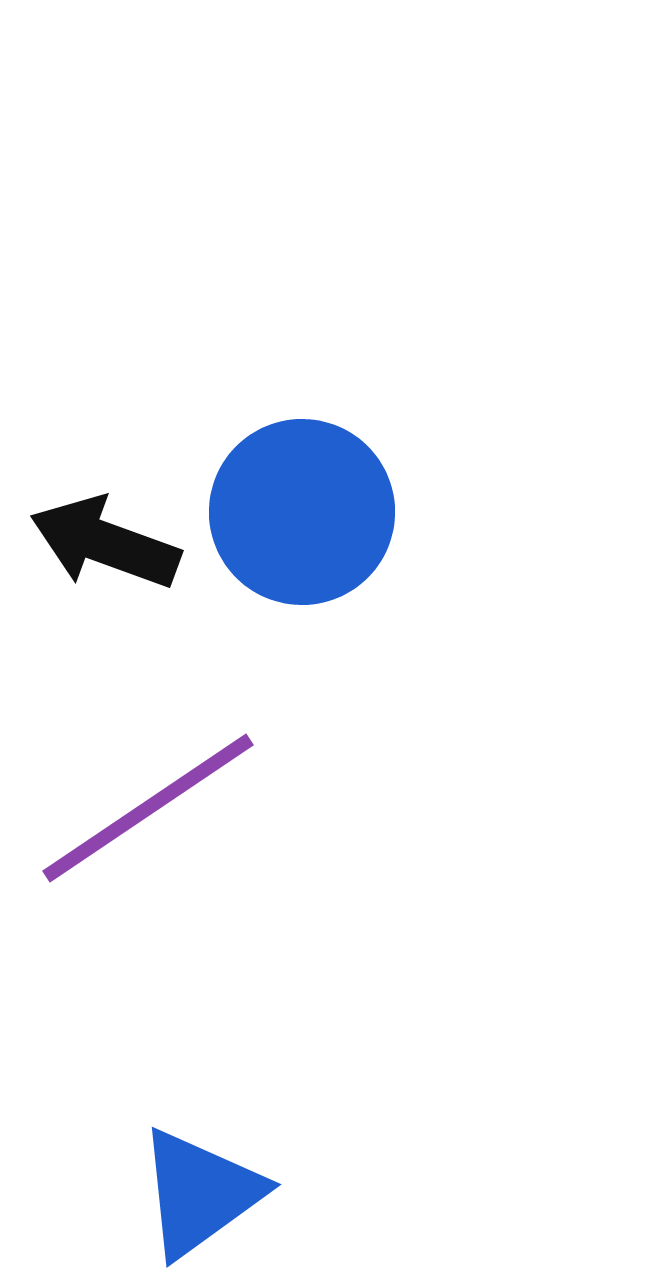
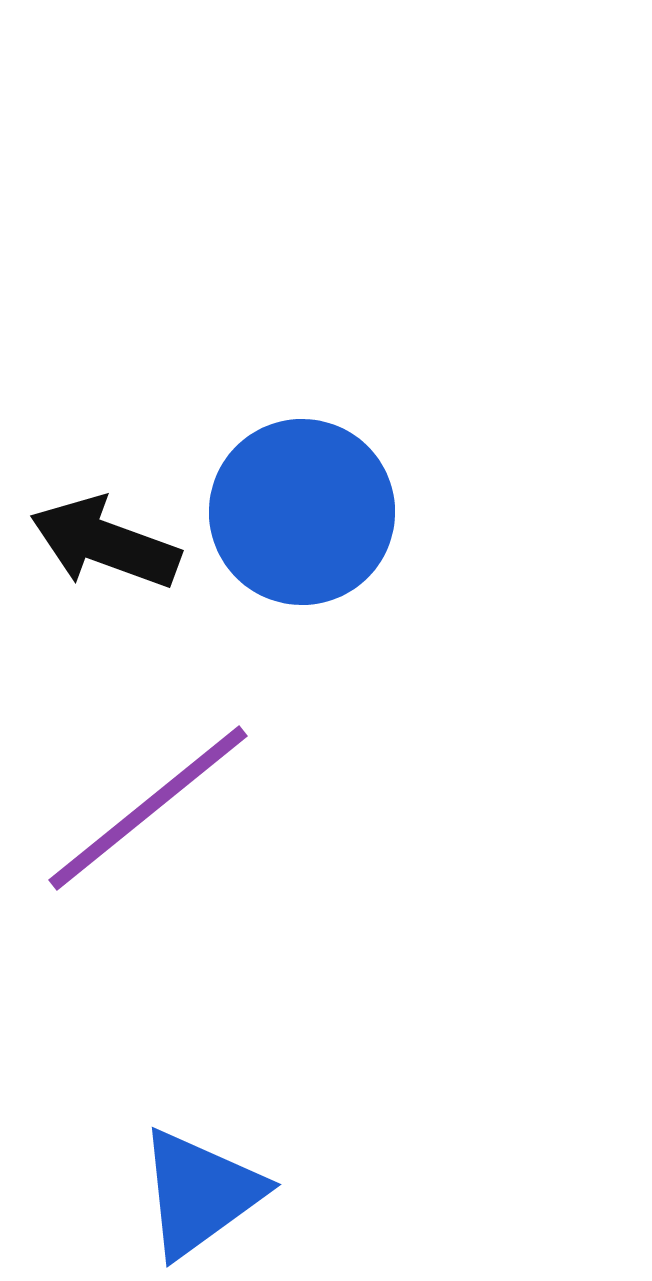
purple line: rotated 5 degrees counterclockwise
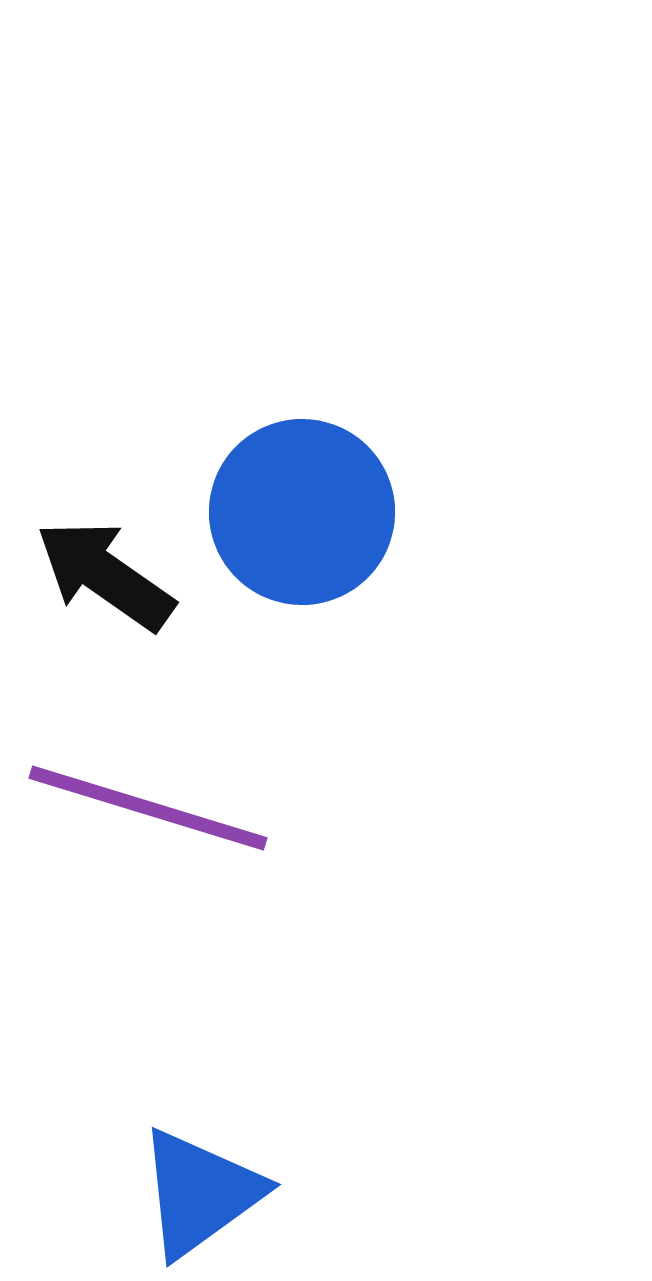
black arrow: moved 32 px down; rotated 15 degrees clockwise
purple line: rotated 56 degrees clockwise
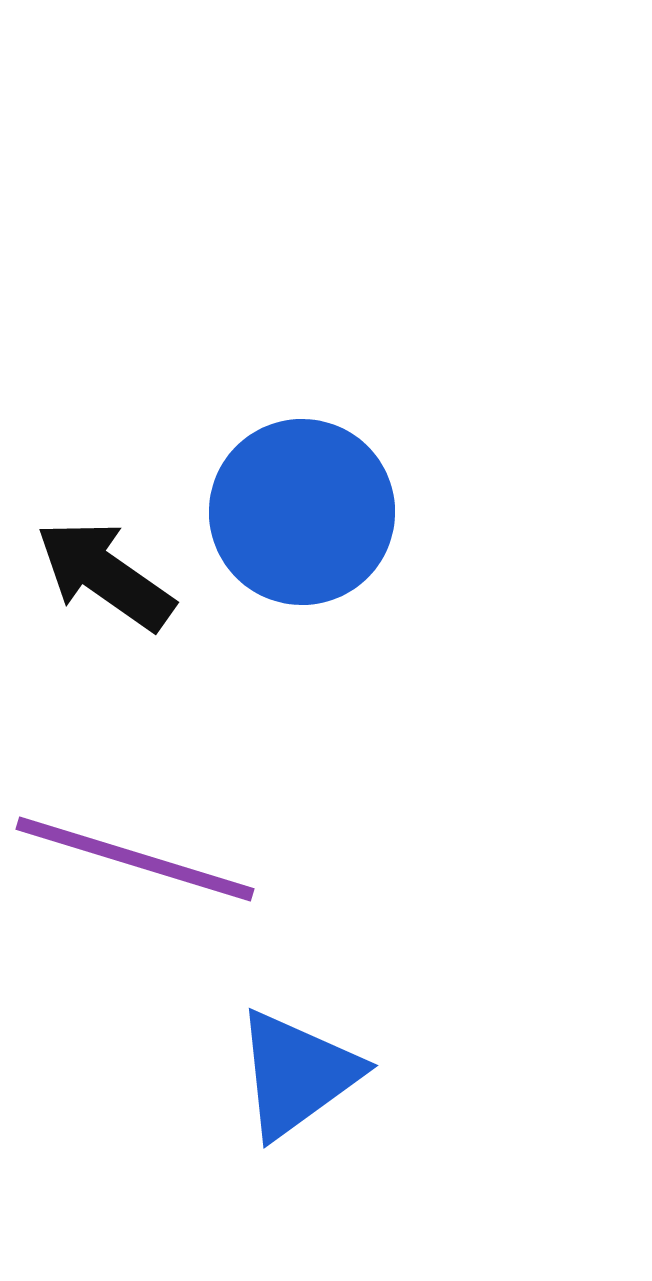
purple line: moved 13 px left, 51 px down
blue triangle: moved 97 px right, 119 px up
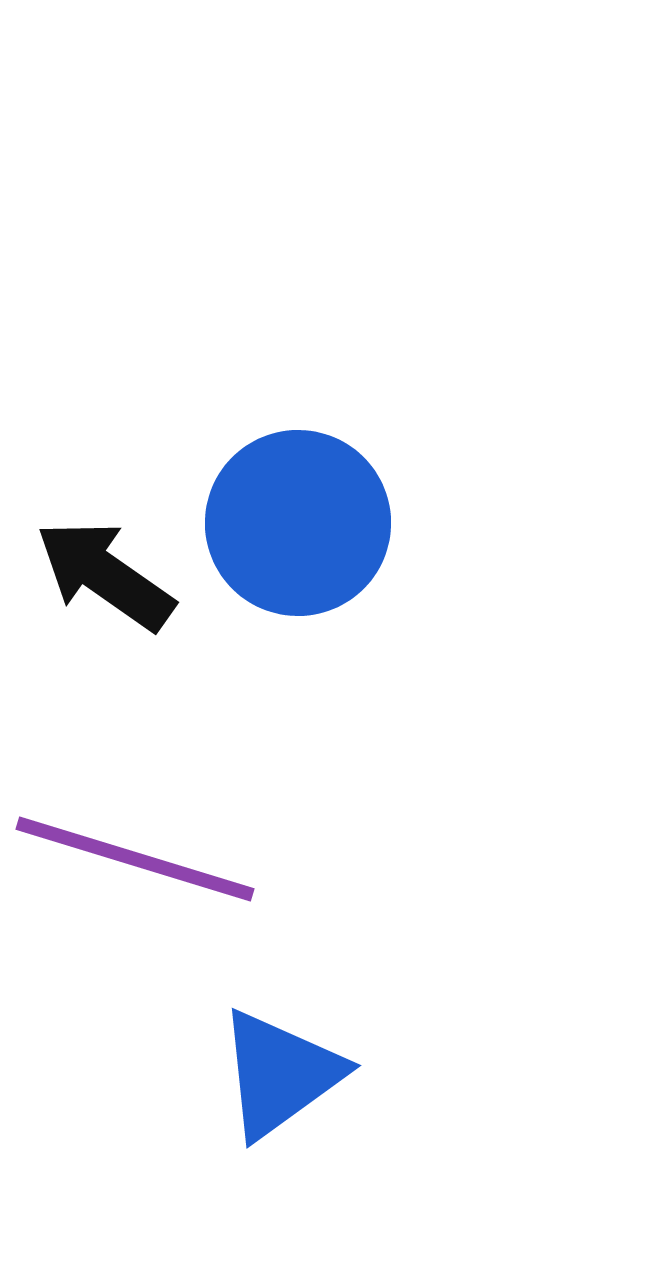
blue circle: moved 4 px left, 11 px down
blue triangle: moved 17 px left
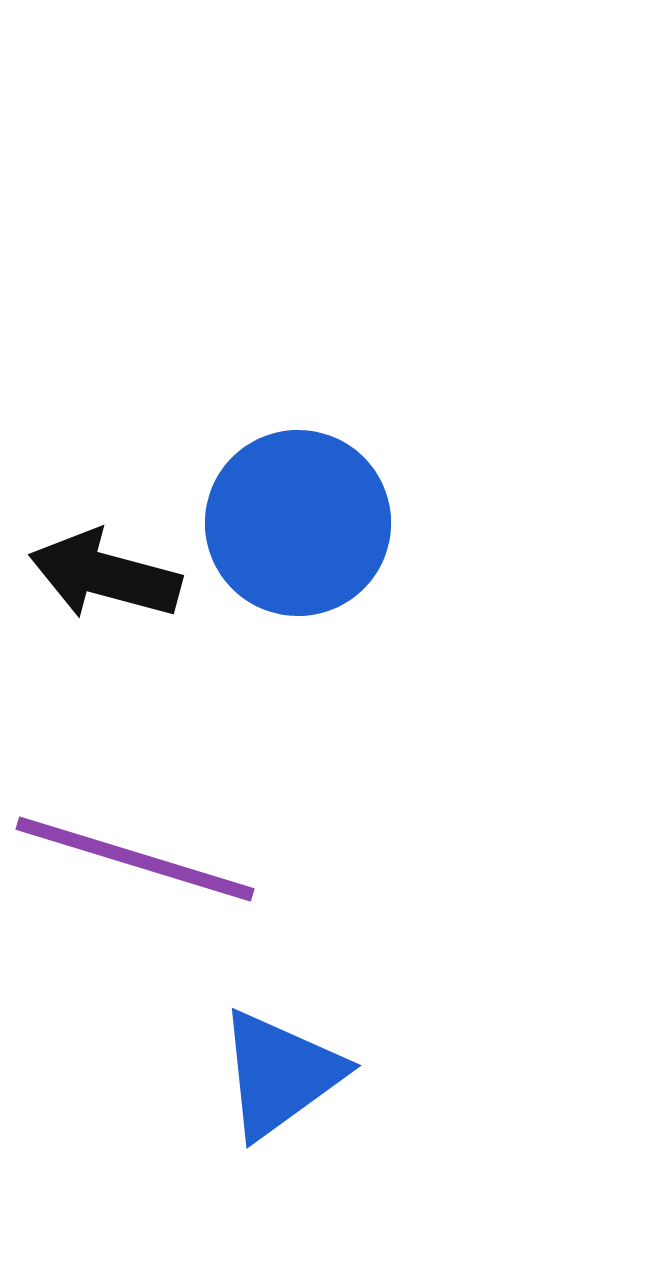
black arrow: rotated 20 degrees counterclockwise
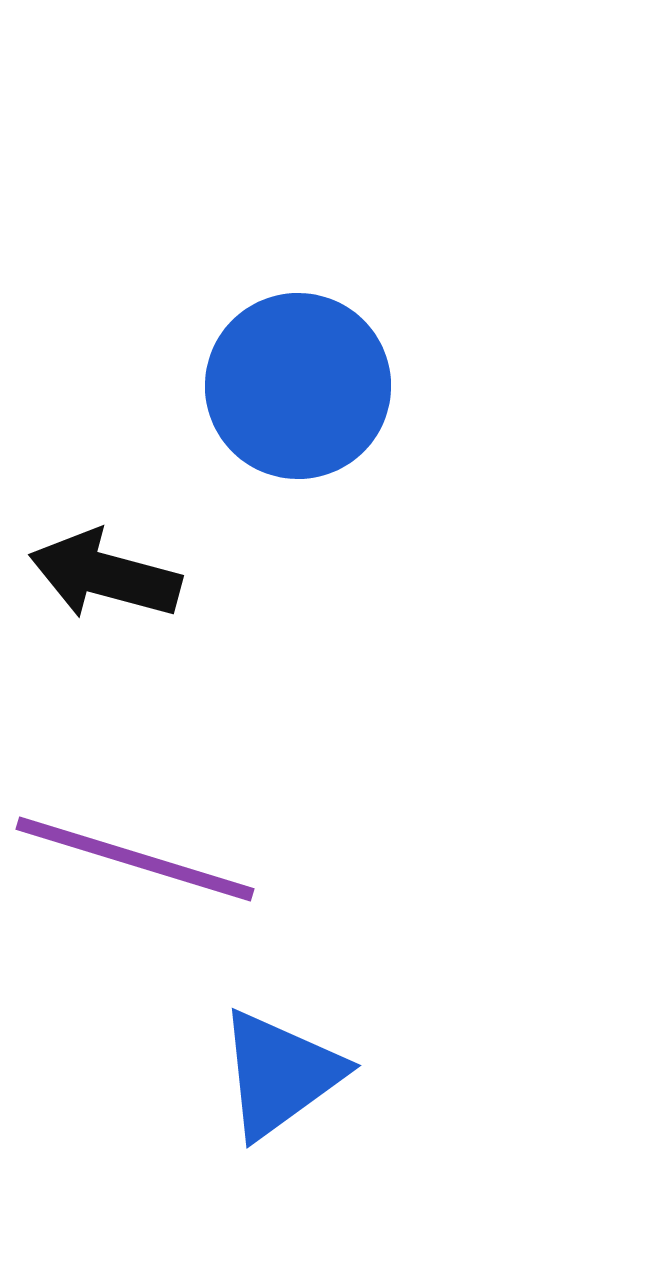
blue circle: moved 137 px up
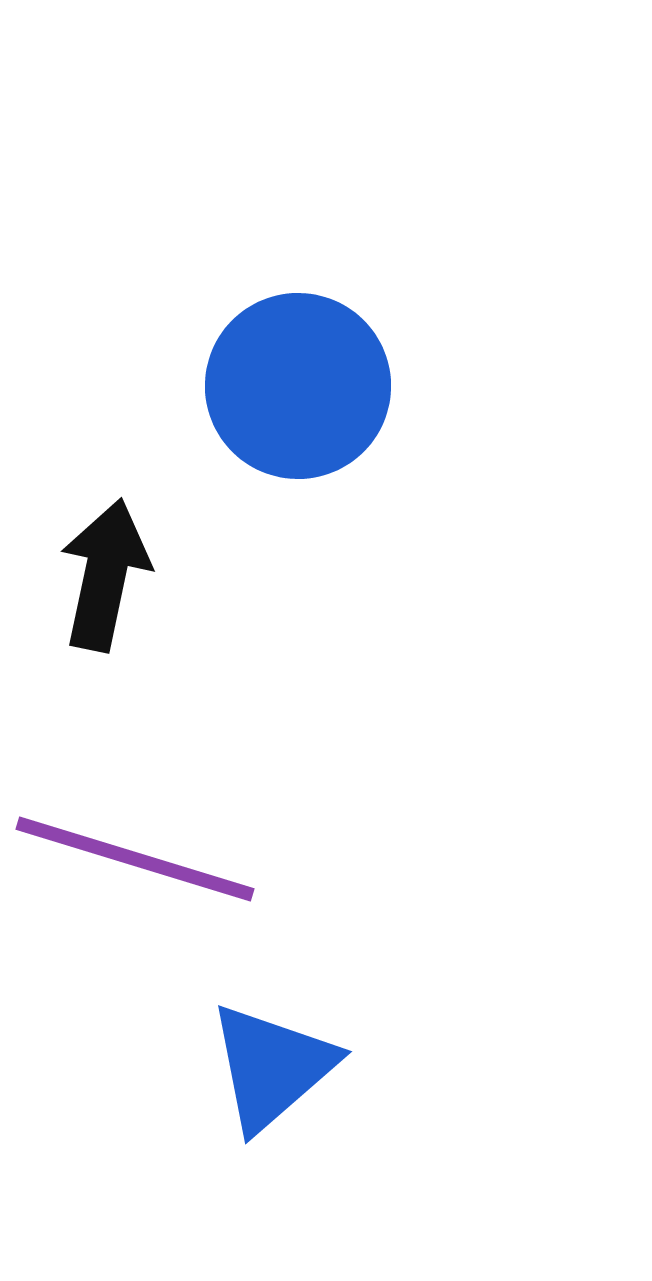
black arrow: rotated 87 degrees clockwise
blue triangle: moved 8 px left, 7 px up; rotated 5 degrees counterclockwise
